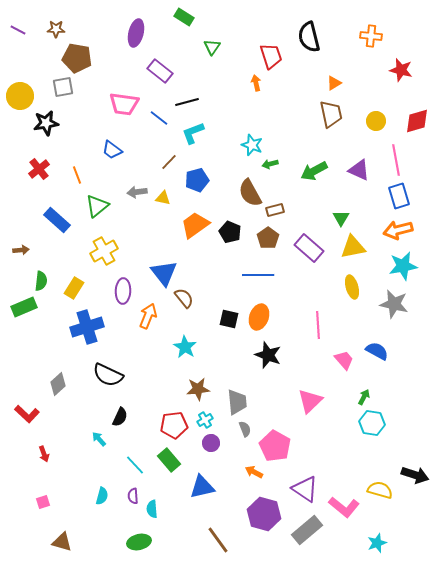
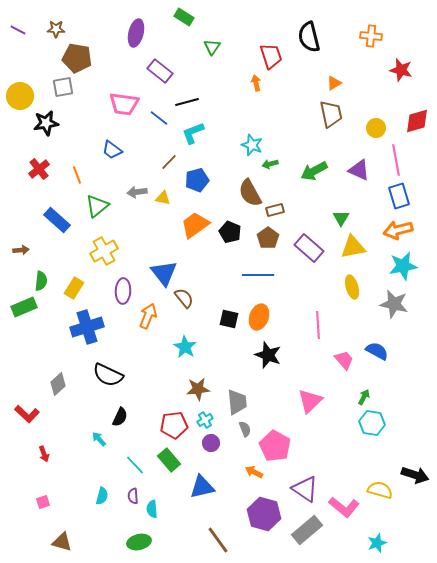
yellow circle at (376, 121): moved 7 px down
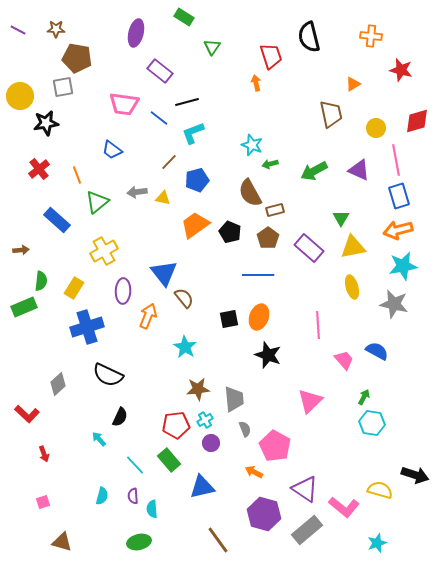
orange triangle at (334, 83): moved 19 px right, 1 px down
green triangle at (97, 206): moved 4 px up
black square at (229, 319): rotated 24 degrees counterclockwise
gray trapezoid at (237, 402): moved 3 px left, 3 px up
red pentagon at (174, 425): moved 2 px right
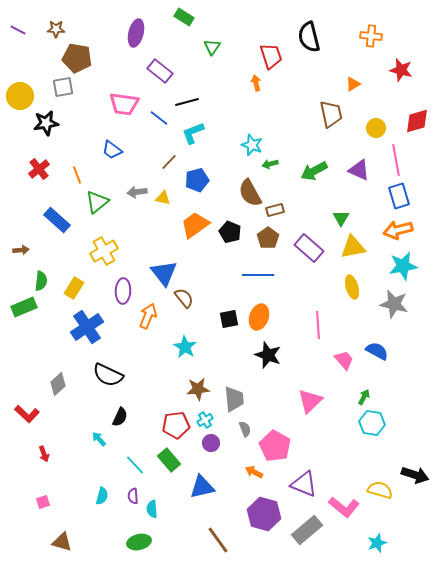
blue cross at (87, 327): rotated 16 degrees counterclockwise
purple triangle at (305, 489): moved 1 px left, 5 px up; rotated 12 degrees counterclockwise
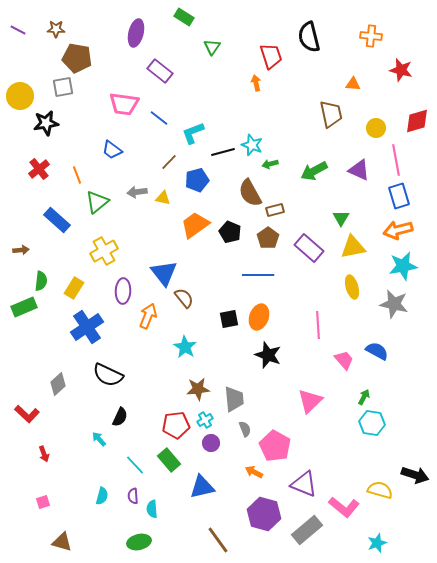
orange triangle at (353, 84): rotated 35 degrees clockwise
black line at (187, 102): moved 36 px right, 50 px down
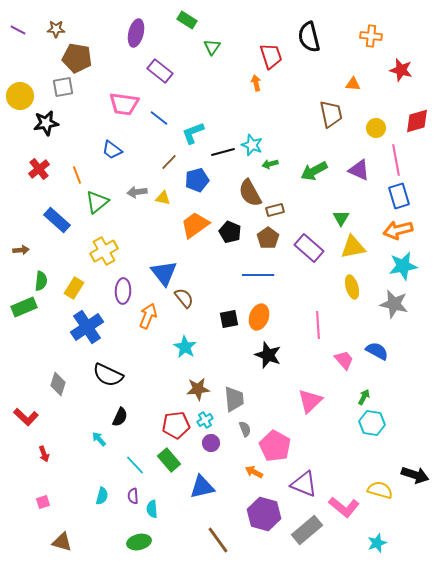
green rectangle at (184, 17): moved 3 px right, 3 px down
gray diamond at (58, 384): rotated 30 degrees counterclockwise
red L-shape at (27, 414): moved 1 px left, 3 px down
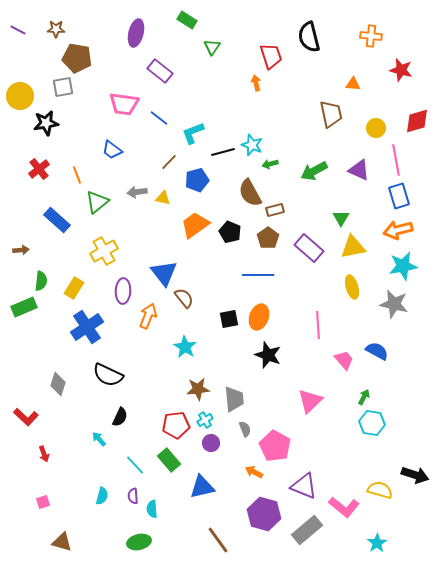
purple triangle at (304, 484): moved 2 px down
cyan star at (377, 543): rotated 12 degrees counterclockwise
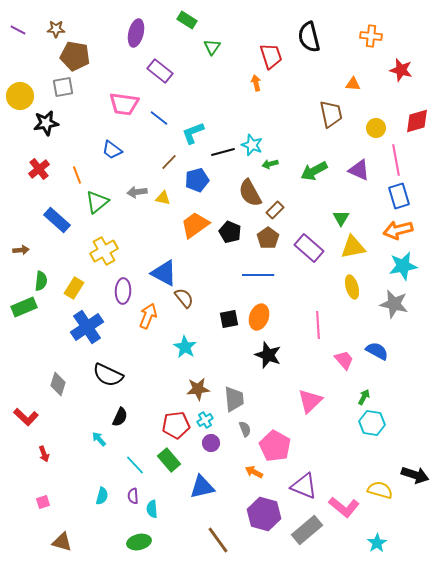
brown pentagon at (77, 58): moved 2 px left, 2 px up
brown rectangle at (275, 210): rotated 30 degrees counterclockwise
blue triangle at (164, 273): rotated 24 degrees counterclockwise
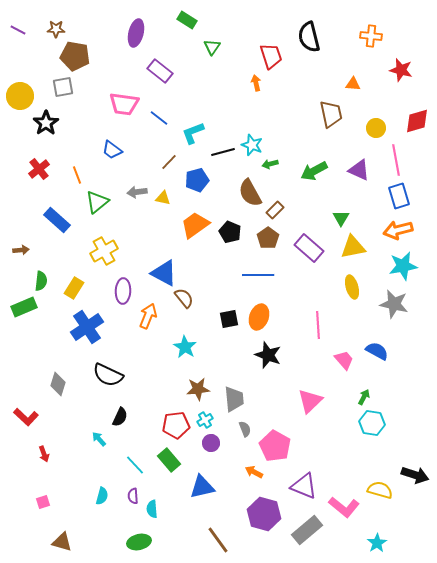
black star at (46, 123): rotated 25 degrees counterclockwise
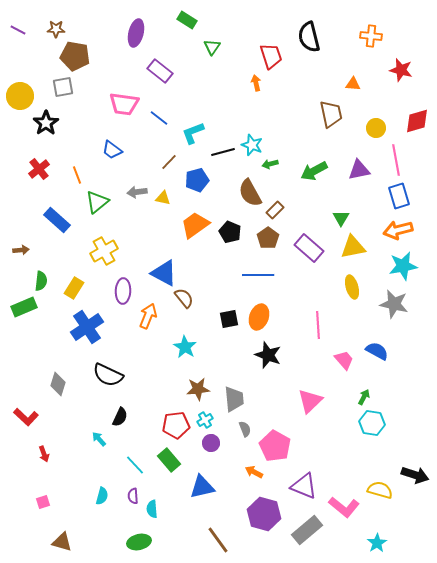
purple triangle at (359, 170): rotated 35 degrees counterclockwise
